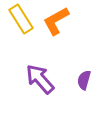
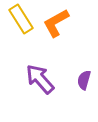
orange L-shape: moved 2 px down
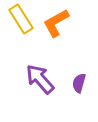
purple semicircle: moved 5 px left, 3 px down
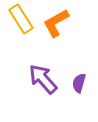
purple arrow: moved 3 px right
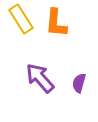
orange L-shape: rotated 56 degrees counterclockwise
purple arrow: moved 3 px left, 1 px up
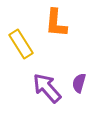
yellow rectangle: moved 25 px down
purple arrow: moved 7 px right, 10 px down
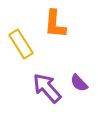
orange L-shape: moved 1 px left, 1 px down
purple semicircle: rotated 60 degrees counterclockwise
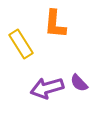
purple arrow: rotated 64 degrees counterclockwise
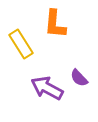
purple semicircle: moved 5 px up
purple arrow: rotated 44 degrees clockwise
